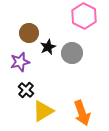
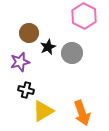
black cross: rotated 28 degrees counterclockwise
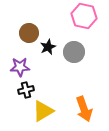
pink hexagon: rotated 15 degrees counterclockwise
gray circle: moved 2 px right, 1 px up
purple star: moved 5 px down; rotated 12 degrees clockwise
black cross: rotated 28 degrees counterclockwise
orange arrow: moved 2 px right, 4 px up
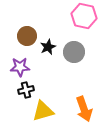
brown circle: moved 2 px left, 3 px down
yellow triangle: rotated 15 degrees clockwise
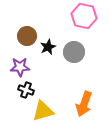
black cross: rotated 35 degrees clockwise
orange arrow: moved 5 px up; rotated 40 degrees clockwise
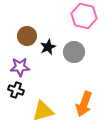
black cross: moved 10 px left
